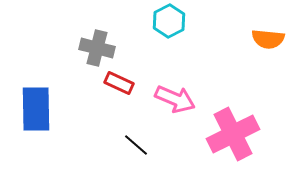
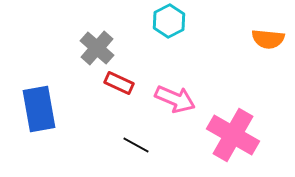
gray cross: rotated 28 degrees clockwise
blue rectangle: moved 3 px right; rotated 9 degrees counterclockwise
pink cross: moved 1 px down; rotated 33 degrees counterclockwise
black line: rotated 12 degrees counterclockwise
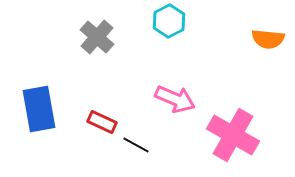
gray cross: moved 11 px up
red rectangle: moved 17 px left, 39 px down
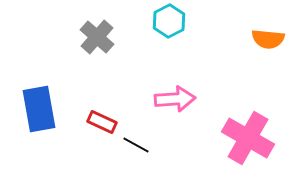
pink arrow: rotated 27 degrees counterclockwise
pink cross: moved 15 px right, 3 px down
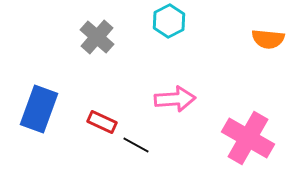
blue rectangle: rotated 30 degrees clockwise
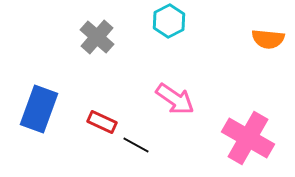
pink arrow: rotated 39 degrees clockwise
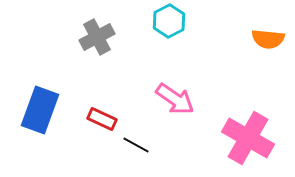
gray cross: rotated 20 degrees clockwise
blue rectangle: moved 1 px right, 1 px down
red rectangle: moved 3 px up
